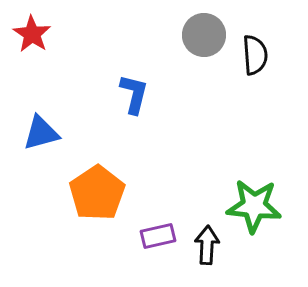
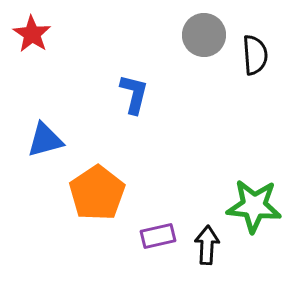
blue triangle: moved 4 px right, 7 px down
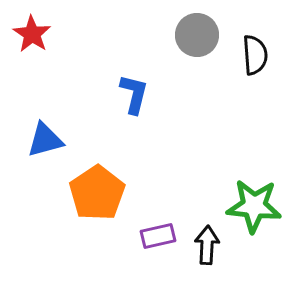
gray circle: moved 7 px left
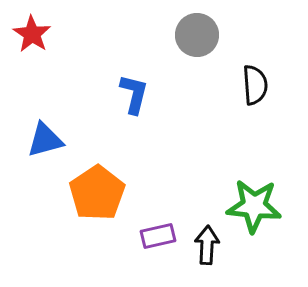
black semicircle: moved 30 px down
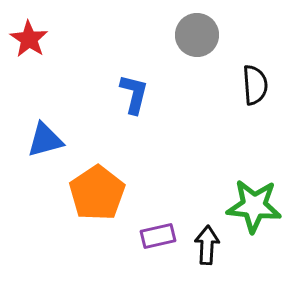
red star: moved 3 px left, 5 px down
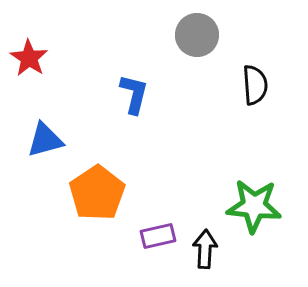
red star: moved 19 px down
black arrow: moved 2 px left, 4 px down
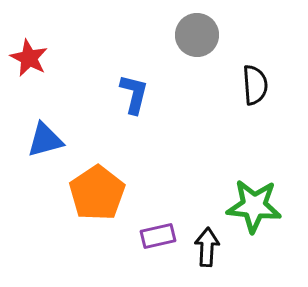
red star: rotated 6 degrees counterclockwise
black arrow: moved 2 px right, 2 px up
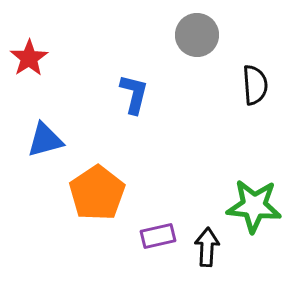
red star: rotated 12 degrees clockwise
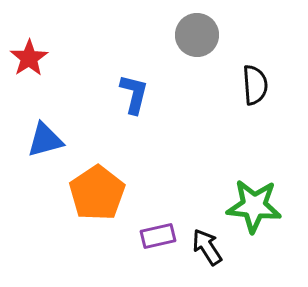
black arrow: rotated 36 degrees counterclockwise
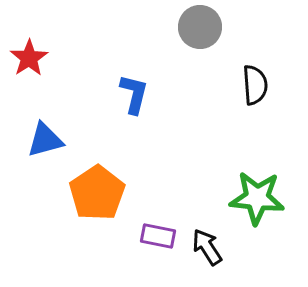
gray circle: moved 3 px right, 8 px up
green star: moved 3 px right, 8 px up
purple rectangle: rotated 24 degrees clockwise
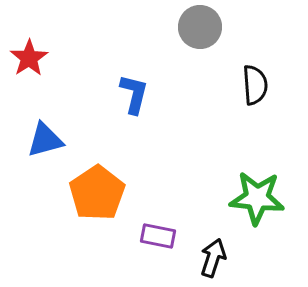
black arrow: moved 6 px right, 11 px down; rotated 51 degrees clockwise
